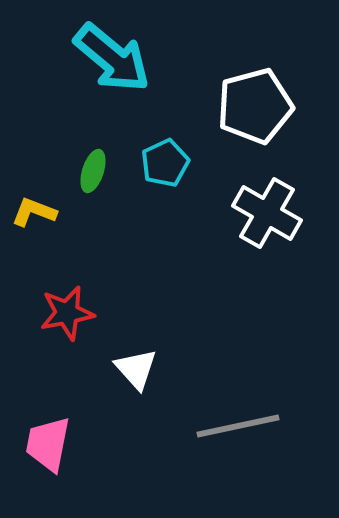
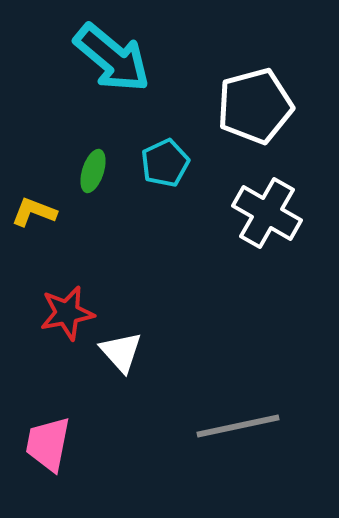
white triangle: moved 15 px left, 17 px up
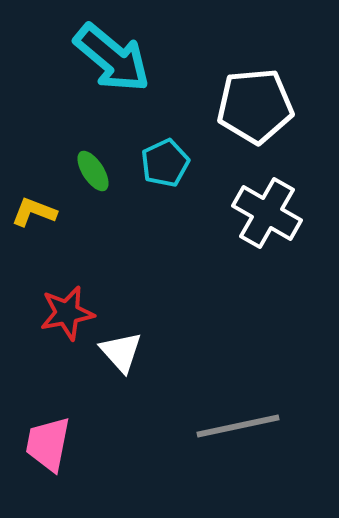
white pentagon: rotated 10 degrees clockwise
green ellipse: rotated 51 degrees counterclockwise
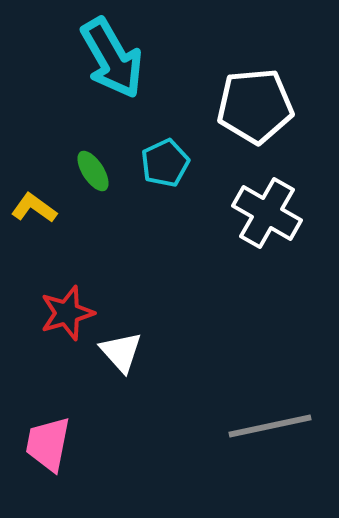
cyan arrow: rotated 20 degrees clockwise
yellow L-shape: moved 4 px up; rotated 15 degrees clockwise
red star: rotated 6 degrees counterclockwise
gray line: moved 32 px right
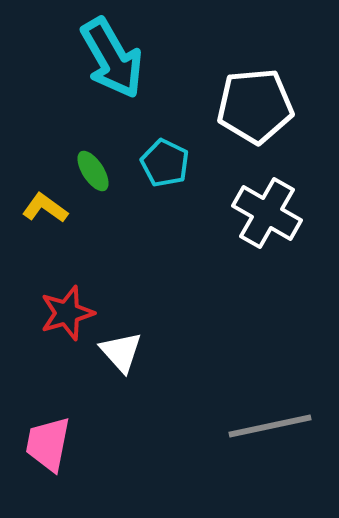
cyan pentagon: rotated 21 degrees counterclockwise
yellow L-shape: moved 11 px right
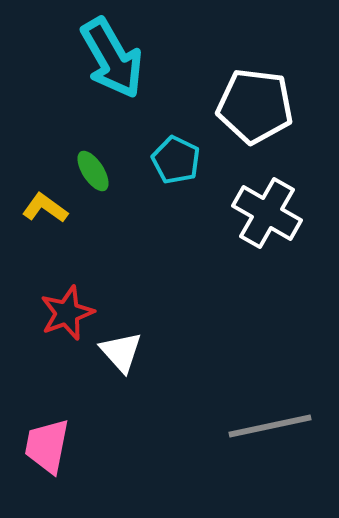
white pentagon: rotated 12 degrees clockwise
cyan pentagon: moved 11 px right, 3 px up
red star: rotated 4 degrees counterclockwise
pink trapezoid: moved 1 px left, 2 px down
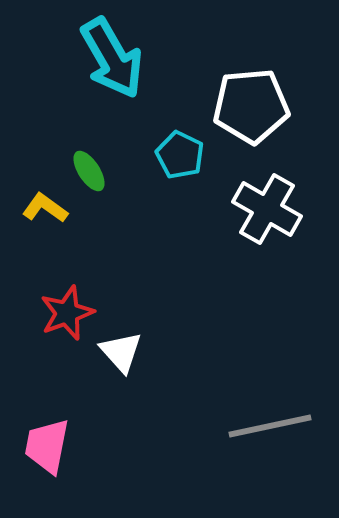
white pentagon: moved 4 px left; rotated 12 degrees counterclockwise
cyan pentagon: moved 4 px right, 5 px up
green ellipse: moved 4 px left
white cross: moved 4 px up
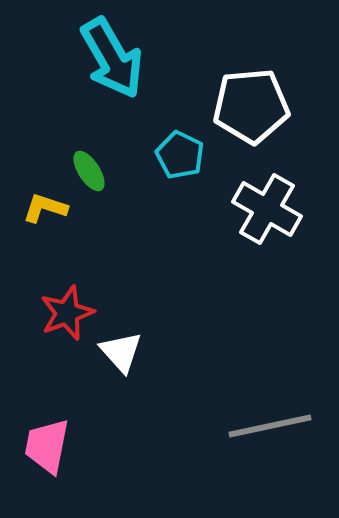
yellow L-shape: rotated 18 degrees counterclockwise
